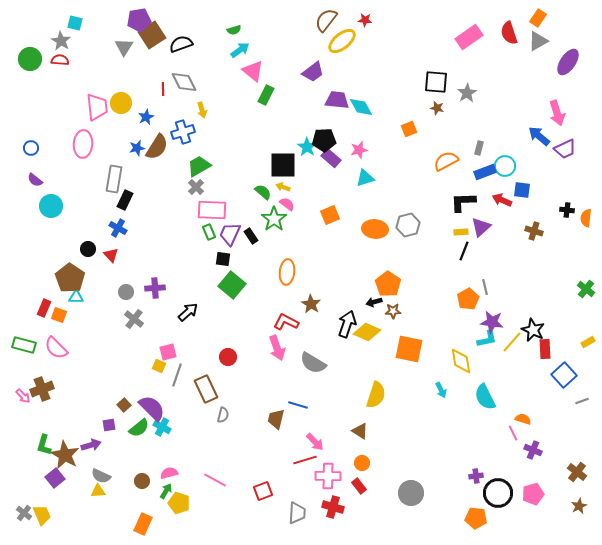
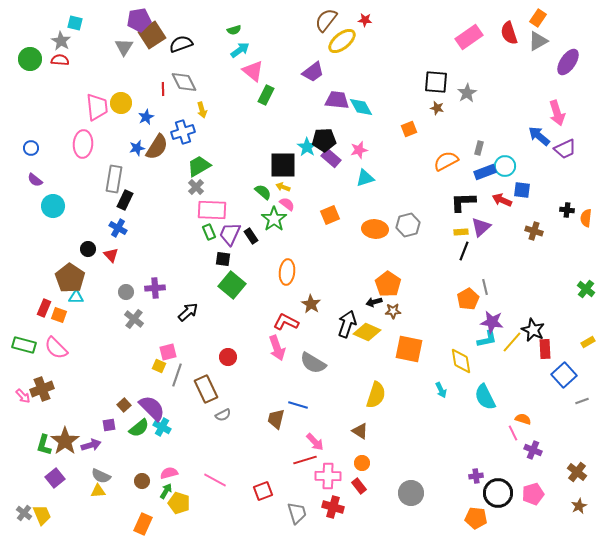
cyan circle at (51, 206): moved 2 px right
gray semicircle at (223, 415): rotated 49 degrees clockwise
brown star at (65, 455): moved 14 px up; rotated 8 degrees clockwise
gray trapezoid at (297, 513): rotated 20 degrees counterclockwise
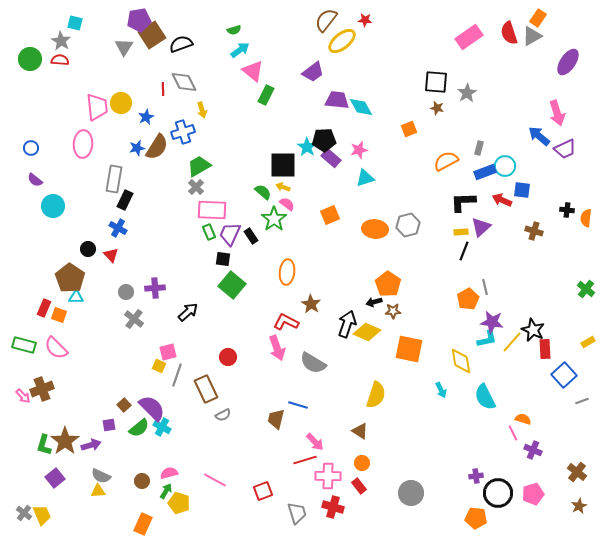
gray triangle at (538, 41): moved 6 px left, 5 px up
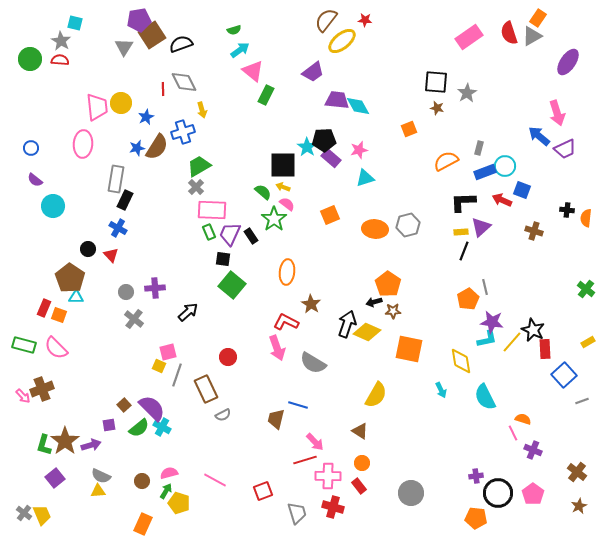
cyan diamond at (361, 107): moved 3 px left, 1 px up
gray rectangle at (114, 179): moved 2 px right
blue square at (522, 190): rotated 12 degrees clockwise
yellow semicircle at (376, 395): rotated 12 degrees clockwise
pink pentagon at (533, 494): rotated 20 degrees counterclockwise
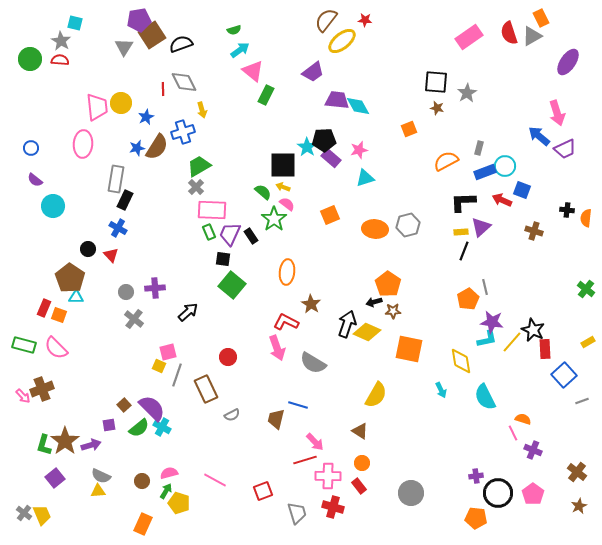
orange rectangle at (538, 18): moved 3 px right; rotated 60 degrees counterclockwise
gray semicircle at (223, 415): moved 9 px right
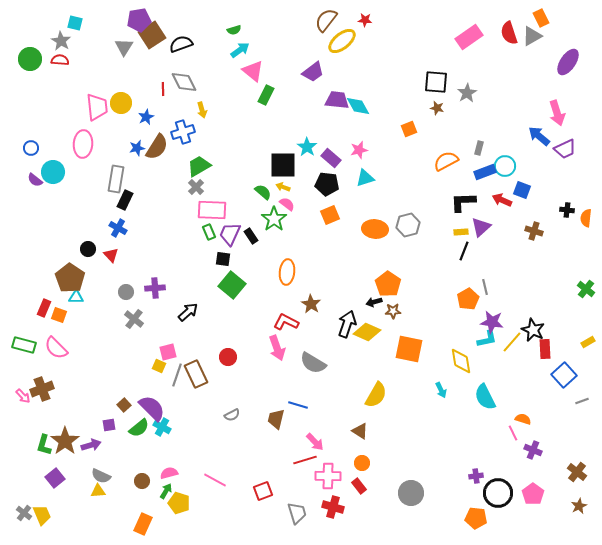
black pentagon at (324, 140): moved 3 px right, 44 px down; rotated 10 degrees clockwise
cyan circle at (53, 206): moved 34 px up
brown rectangle at (206, 389): moved 10 px left, 15 px up
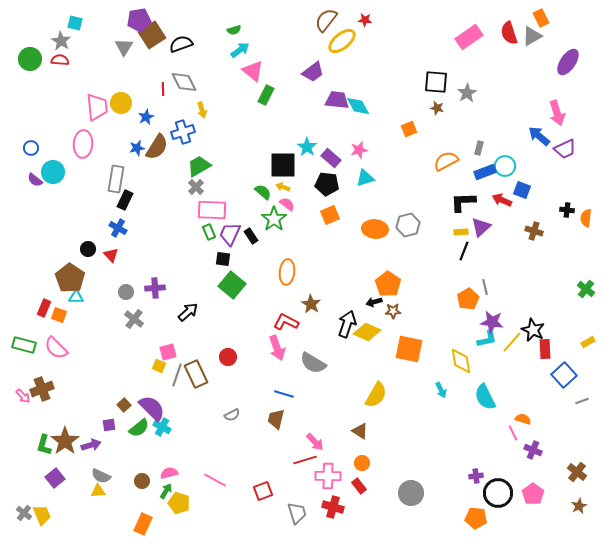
blue line at (298, 405): moved 14 px left, 11 px up
